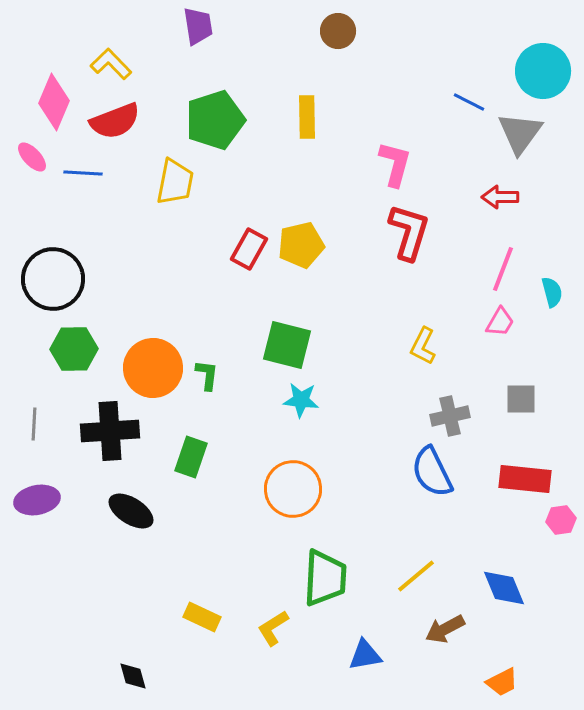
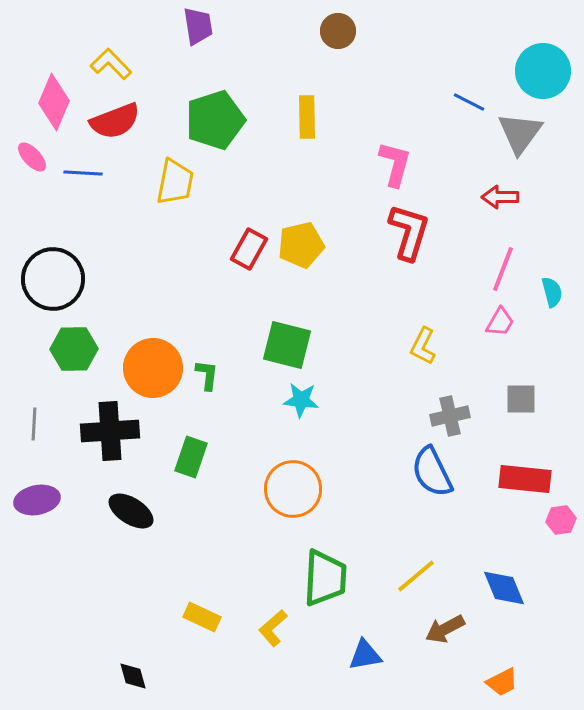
yellow L-shape at (273, 628): rotated 9 degrees counterclockwise
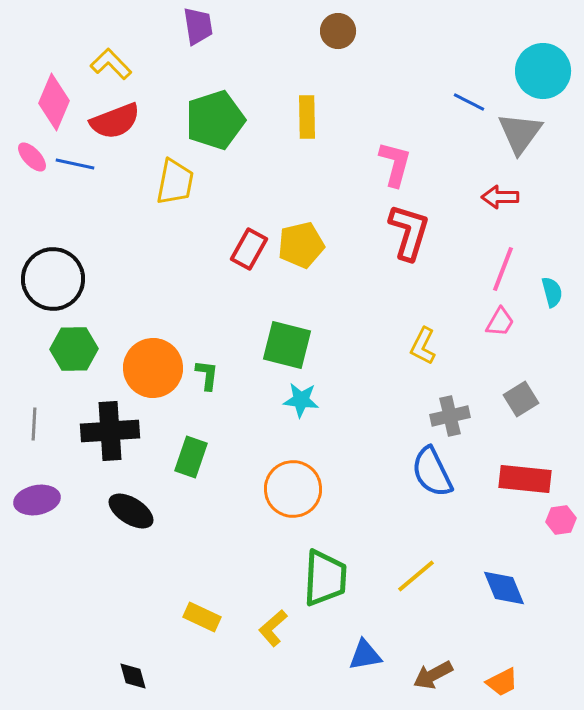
blue line at (83, 173): moved 8 px left, 9 px up; rotated 9 degrees clockwise
gray square at (521, 399): rotated 32 degrees counterclockwise
brown arrow at (445, 629): moved 12 px left, 46 px down
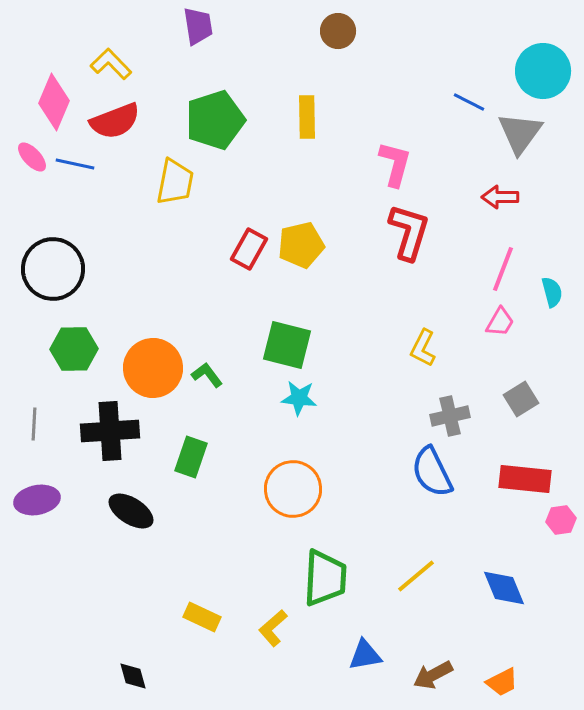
black circle at (53, 279): moved 10 px up
yellow L-shape at (423, 346): moved 2 px down
green L-shape at (207, 375): rotated 44 degrees counterclockwise
cyan star at (301, 400): moved 2 px left, 2 px up
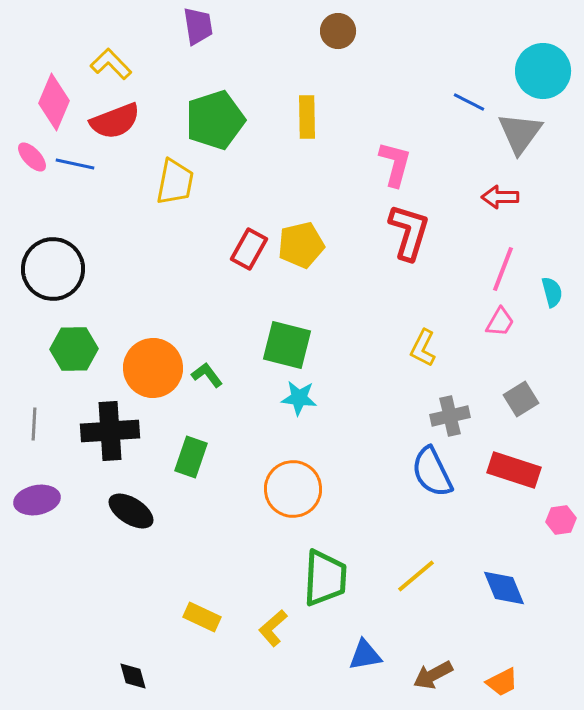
red rectangle at (525, 479): moved 11 px left, 9 px up; rotated 12 degrees clockwise
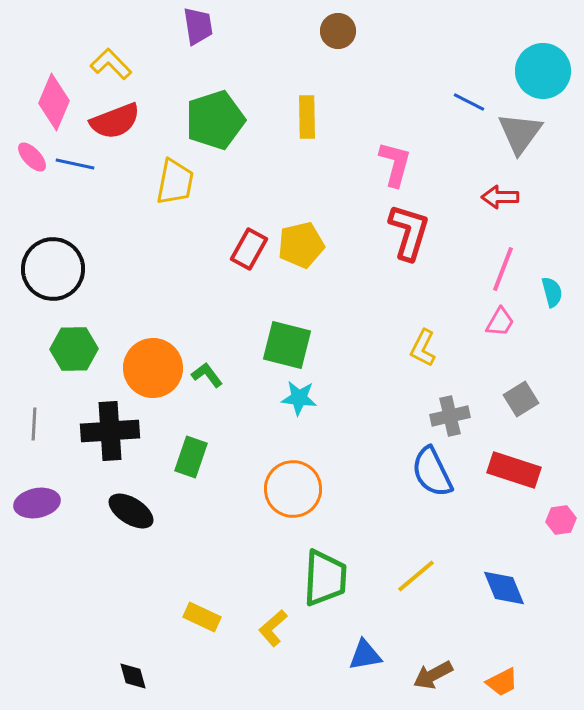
purple ellipse at (37, 500): moved 3 px down
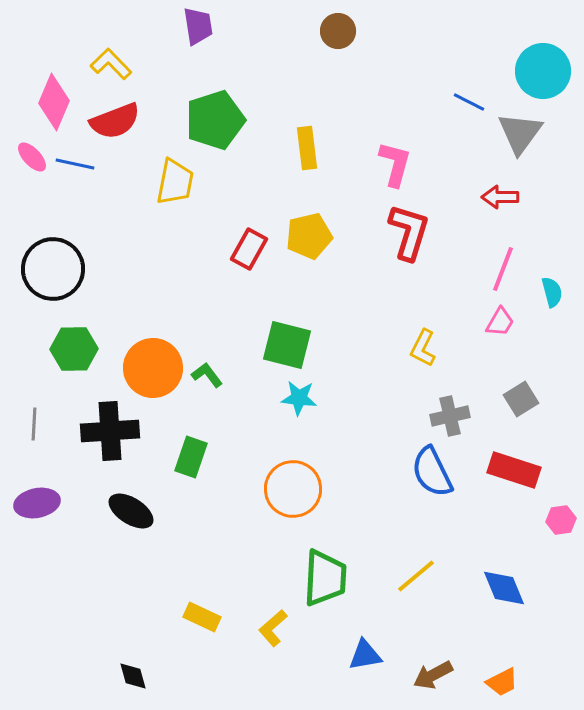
yellow rectangle at (307, 117): moved 31 px down; rotated 6 degrees counterclockwise
yellow pentagon at (301, 245): moved 8 px right, 9 px up
